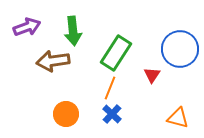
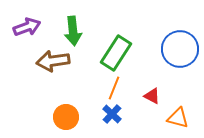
red triangle: moved 21 px down; rotated 36 degrees counterclockwise
orange line: moved 4 px right
orange circle: moved 3 px down
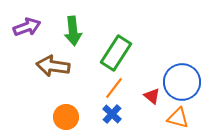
blue circle: moved 2 px right, 33 px down
brown arrow: moved 5 px down; rotated 16 degrees clockwise
orange line: rotated 15 degrees clockwise
red triangle: rotated 12 degrees clockwise
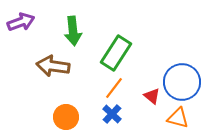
purple arrow: moved 6 px left, 5 px up
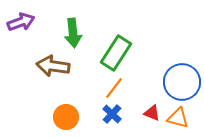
green arrow: moved 2 px down
red triangle: moved 17 px down; rotated 18 degrees counterclockwise
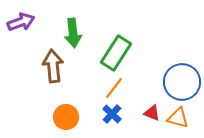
brown arrow: rotated 76 degrees clockwise
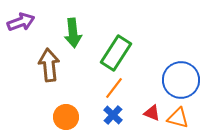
brown arrow: moved 4 px left, 1 px up
blue circle: moved 1 px left, 2 px up
blue cross: moved 1 px right, 1 px down
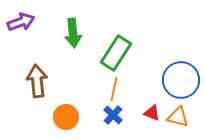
brown arrow: moved 12 px left, 16 px down
orange line: moved 1 px down; rotated 25 degrees counterclockwise
orange triangle: moved 1 px up
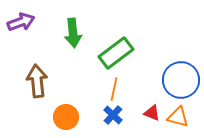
green rectangle: rotated 20 degrees clockwise
